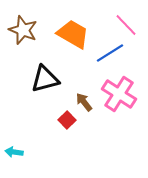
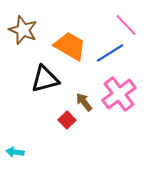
orange trapezoid: moved 3 px left, 12 px down
pink cross: rotated 20 degrees clockwise
cyan arrow: moved 1 px right
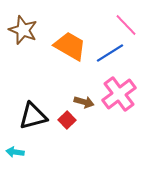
black triangle: moved 12 px left, 37 px down
brown arrow: rotated 144 degrees clockwise
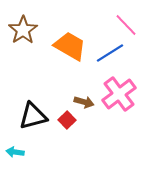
brown star: rotated 16 degrees clockwise
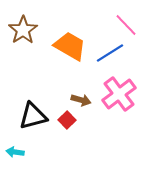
brown arrow: moved 3 px left, 2 px up
